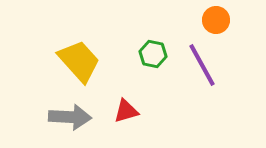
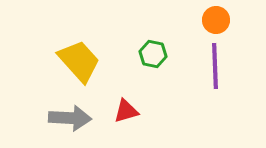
purple line: moved 13 px right, 1 px down; rotated 27 degrees clockwise
gray arrow: moved 1 px down
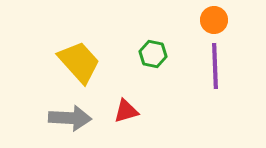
orange circle: moved 2 px left
yellow trapezoid: moved 1 px down
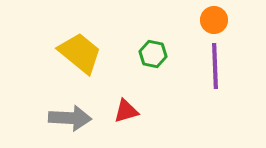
yellow trapezoid: moved 1 px right, 9 px up; rotated 9 degrees counterclockwise
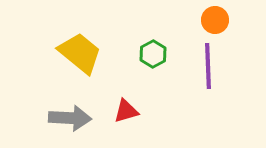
orange circle: moved 1 px right
green hexagon: rotated 20 degrees clockwise
purple line: moved 7 px left
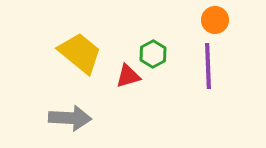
red triangle: moved 2 px right, 35 px up
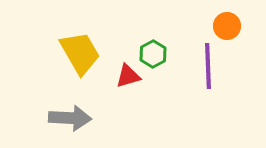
orange circle: moved 12 px right, 6 px down
yellow trapezoid: rotated 21 degrees clockwise
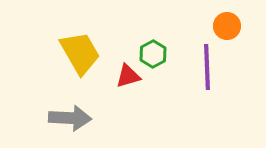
purple line: moved 1 px left, 1 px down
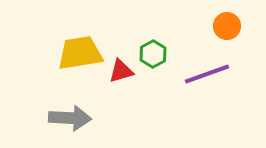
yellow trapezoid: rotated 69 degrees counterclockwise
purple line: moved 7 px down; rotated 72 degrees clockwise
red triangle: moved 7 px left, 5 px up
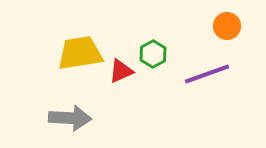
red triangle: rotated 8 degrees counterclockwise
